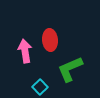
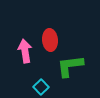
green L-shape: moved 3 px up; rotated 16 degrees clockwise
cyan square: moved 1 px right
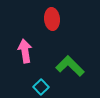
red ellipse: moved 2 px right, 21 px up
green L-shape: rotated 52 degrees clockwise
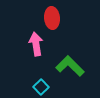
red ellipse: moved 1 px up
pink arrow: moved 11 px right, 7 px up
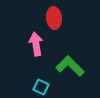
red ellipse: moved 2 px right
cyan square: rotated 21 degrees counterclockwise
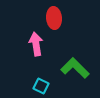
green L-shape: moved 5 px right, 2 px down
cyan square: moved 1 px up
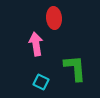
green L-shape: rotated 40 degrees clockwise
cyan square: moved 4 px up
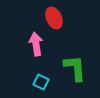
red ellipse: rotated 20 degrees counterclockwise
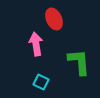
red ellipse: moved 1 px down
green L-shape: moved 4 px right, 6 px up
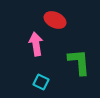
red ellipse: moved 1 px right, 1 px down; rotated 40 degrees counterclockwise
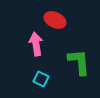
cyan square: moved 3 px up
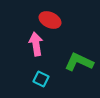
red ellipse: moved 5 px left
green L-shape: rotated 60 degrees counterclockwise
